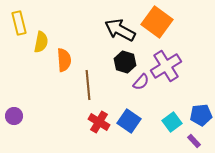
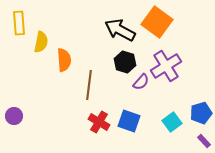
yellow rectangle: rotated 10 degrees clockwise
brown line: moved 1 px right; rotated 12 degrees clockwise
blue pentagon: moved 2 px up; rotated 10 degrees counterclockwise
blue square: rotated 15 degrees counterclockwise
purple rectangle: moved 10 px right
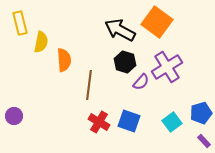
yellow rectangle: moved 1 px right; rotated 10 degrees counterclockwise
purple cross: moved 1 px right, 1 px down
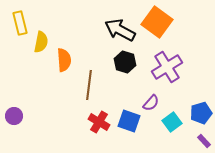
purple semicircle: moved 10 px right, 21 px down
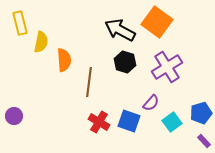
brown line: moved 3 px up
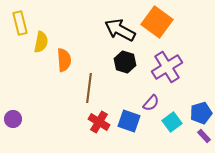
brown line: moved 6 px down
purple circle: moved 1 px left, 3 px down
purple rectangle: moved 5 px up
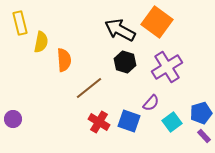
brown line: rotated 44 degrees clockwise
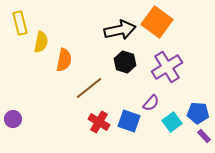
black arrow: rotated 140 degrees clockwise
orange semicircle: rotated 15 degrees clockwise
blue pentagon: moved 3 px left; rotated 20 degrees clockwise
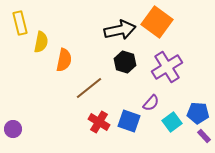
purple circle: moved 10 px down
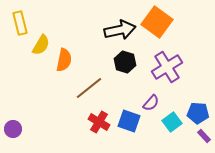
yellow semicircle: moved 3 px down; rotated 20 degrees clockwise
